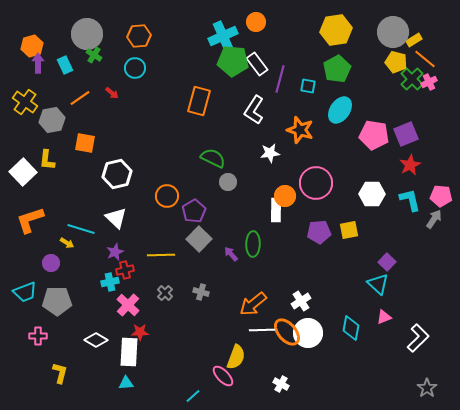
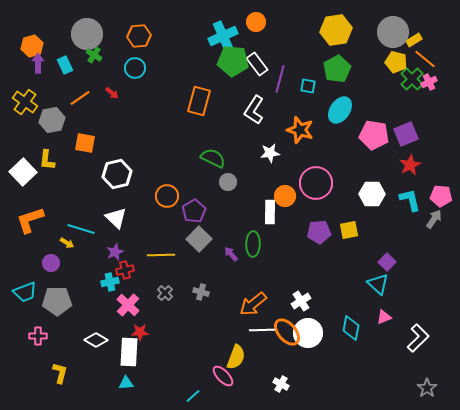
white rectangle at (276, 210): moved 6 px left, 2 px down
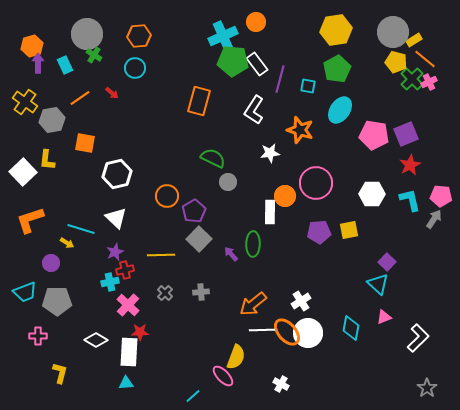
gray cross at (201, 292): rotated 21 degrees counterclockwise
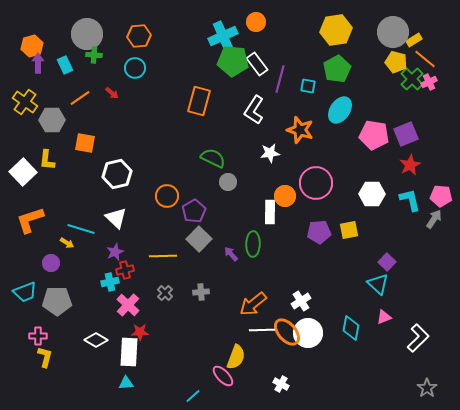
green cross at (94, 55): rotated 28 degrees counterclockwise
gray hexagon at (52, 120): rotated 10 degrees clockwise
yellow line at (161, 255): moved 2 px right, 1 px down
yellow L-shape at (60, 373): moved 15 px left, 16 px up
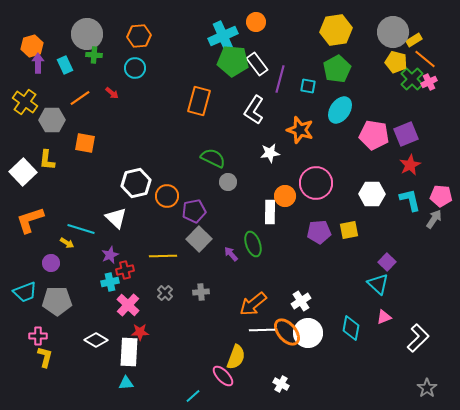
white hexagon at (117, 174): moved 19 px right, 9 px down
purple pentagon at (194, 211): rotated 20 degrees clockwise
green ellipse at (253, 244): rotated 20 degrees counterclockwise
purple star at (115, 252): moved 5 px left, 3 px down
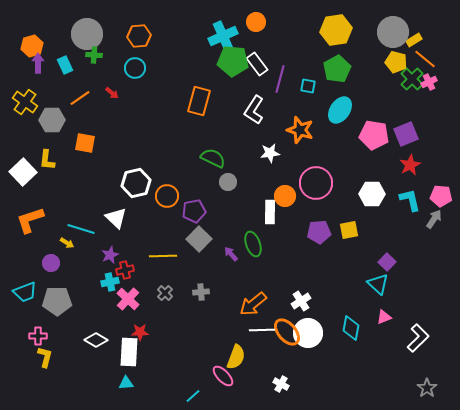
pink cross at (128, 305): moved 6 px up
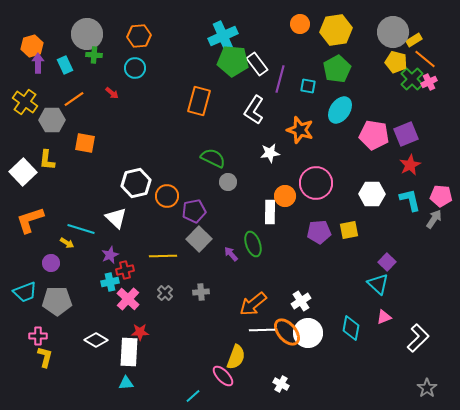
orange circle at (256, 22): moved 44 px right, 2 px down
orange line at (80, 98): moved 6 px left, 1 px down
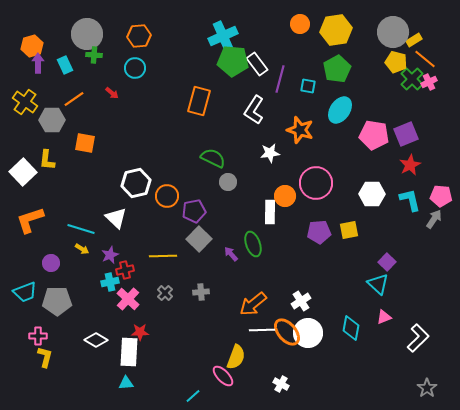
yellow arrow at (67, 243): moved 15 px right, 6 px down
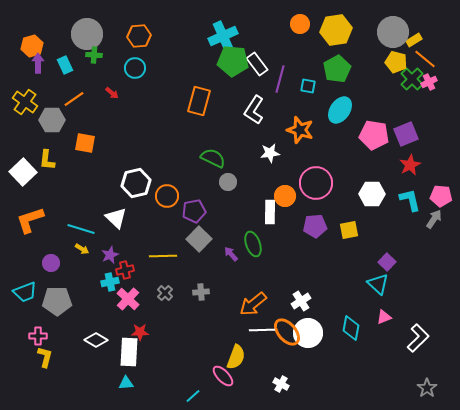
purple pentagon at (319, 232): moved 4 px left, 6 px up
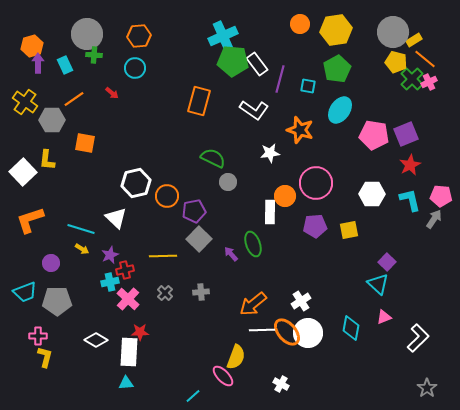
white L-shape at (254, 110): rotated 88 degrees counterclockwise
